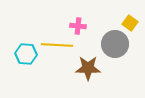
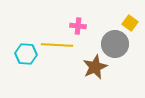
brown star: moved 7 px right, 1 px up; rotated 25 degrees counterclockwise
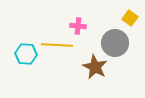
yellow square: moved 5 px up
gray circle: moved 1 px up
brown star: rotated 20 degrees counterclockwise
